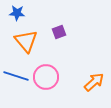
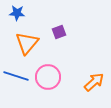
orange triangle: moved 1 px right, 2 px down; rotated 20 degrees clockwise
pink circle: moved 2 px right
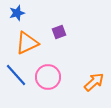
blue star: rotated 21 degrees counterclockwise
orange triangle: rotated 25 degrees clockwise
blue line: moved 1 px up; rotated 30 degrees clockwise
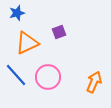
orange arrow: rotated 25 degrees counterclockwise
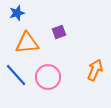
orange triangle: rotated 20 degrees clockwise
orange arrow: moved 1 px right, 12 px up
